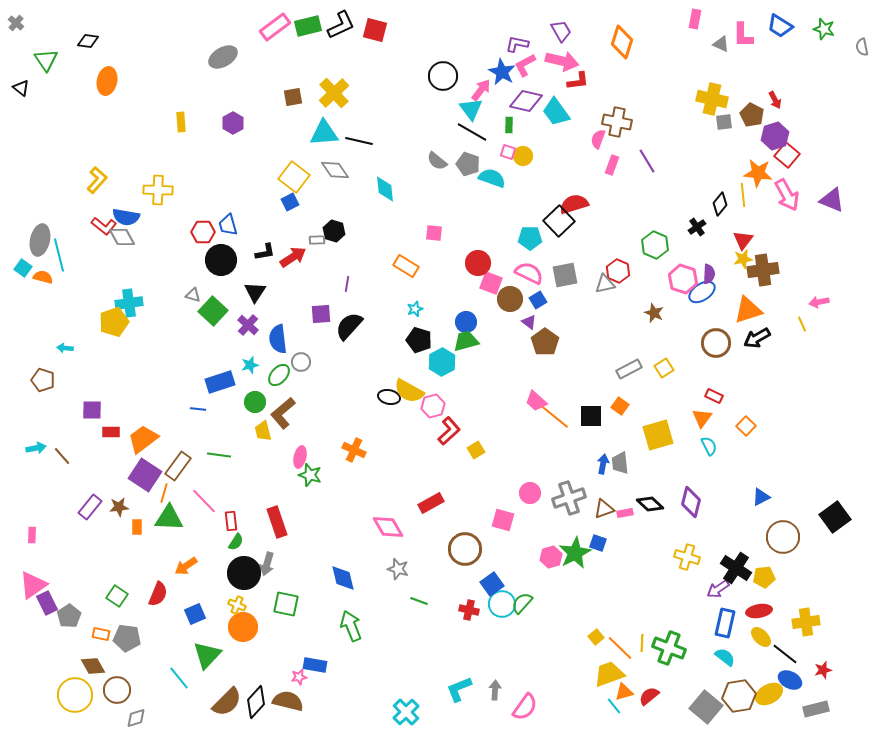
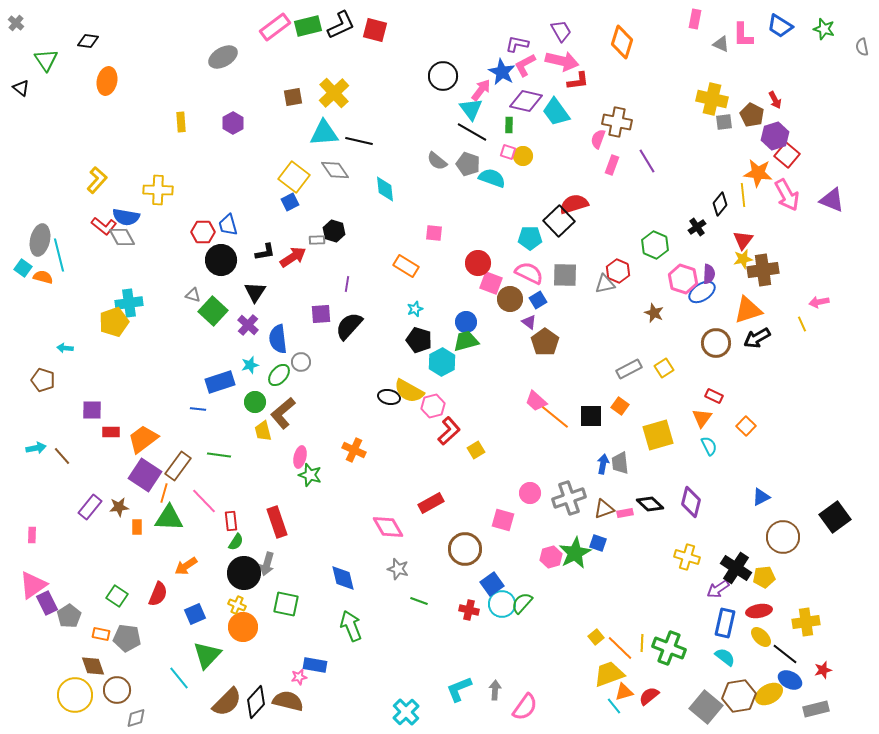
gray square at (565, 275): rotated 12 degrees clockwise
brown diamond at (93, 666): rotated 10 degrees clockwise
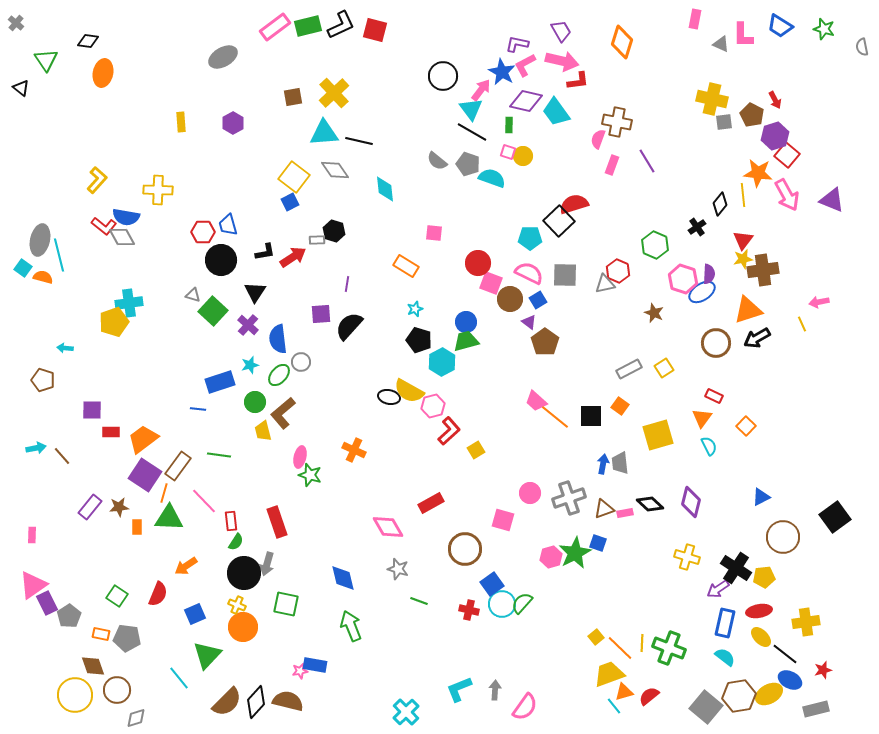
orange ellipse at (107, 81): moved 4 px left, 8 px up
pink star at (299, 677): moved 1 px right, 6 px up
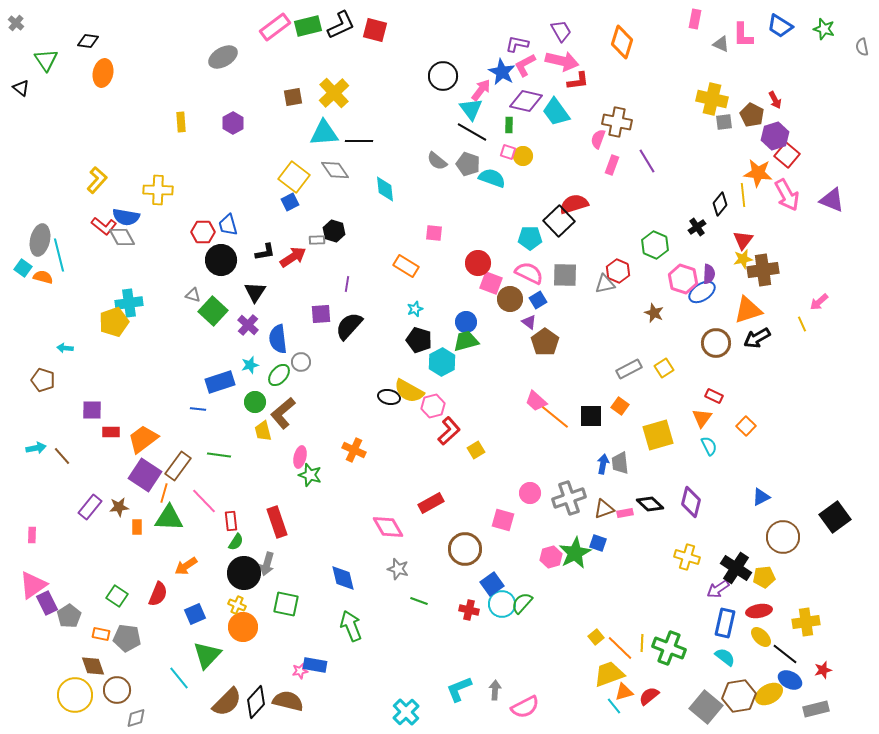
black line at (359, 141): rotated 12 degrees counterclockwise
pink arrow at (819, 302): rotated 30 degrees counterclockwise
pink semicircle at (525, 707): rotated 28 degrees clockwise
